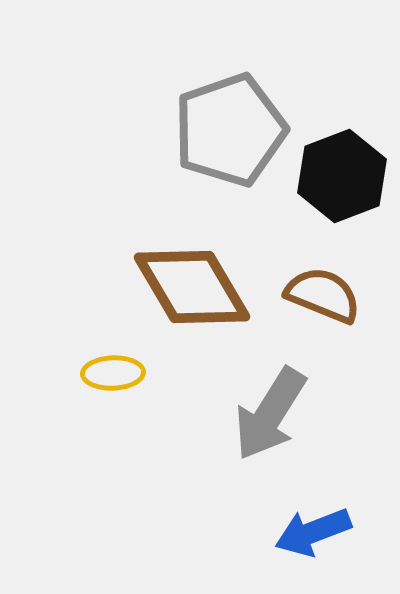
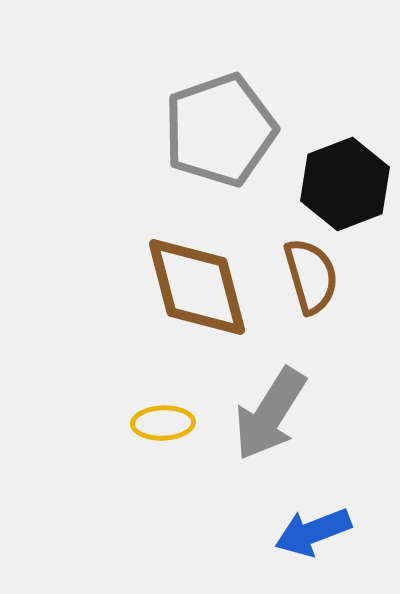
gray pentagon: moved 10 px left
black hexagon: moved 3 px right, 8 px down
brown diamond: moved 5 px right; rotated 16 degrees clockwise
brown semicircle: moved 12 px left, 19 px up; rotated 52 degrees clockwise
yellow ellipse: moved 50 px right, 50 px down
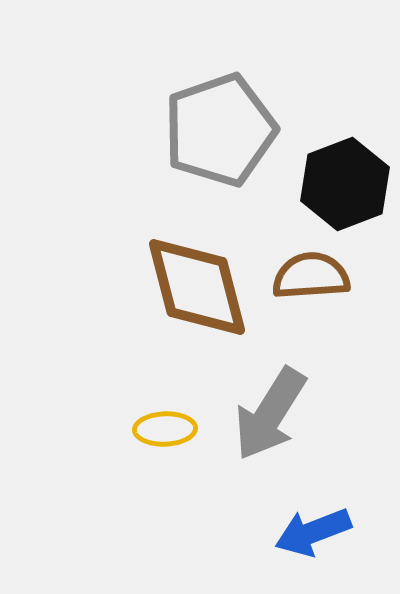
brown semicircle: rotated 78 degrees counterclockwise
yellow ellipse: moved 2 px right, 6 px down
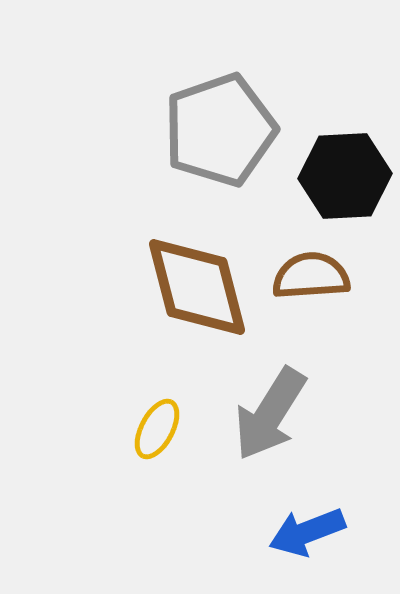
black hexagon: moved 8 px up; rotated 18 degrees clockwise
yellow ellipse: moved 8 px left; rotated 60 degrees counterclockwise
blue arrow: moved 6 px left
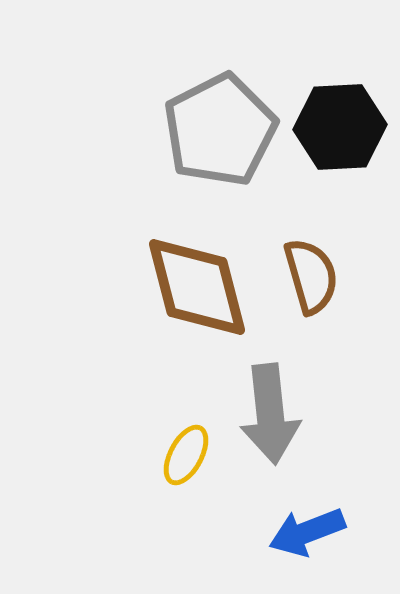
gray pentagon: rotated 8 degrees counterclockwise
black hexagon: moved 5 px left, 49 px up
brown semicircle: rotated 78 degrees clockwise
gray arrow: rotated 38 degrees counterclockwise
yellow ellipse: moved 29 px right, 26 px down
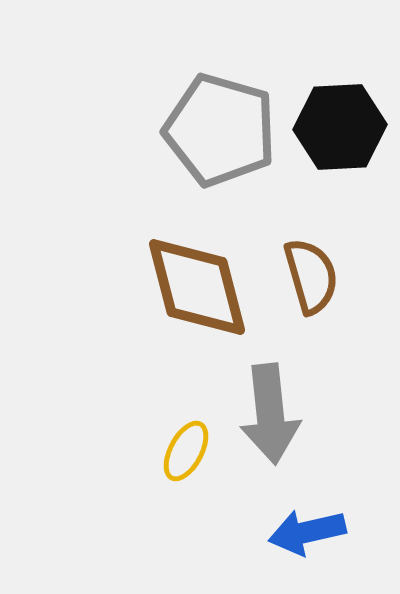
gray pentagon: rotated 29 degrees counterclockwise
yellow ellipse: moved 4 px up
blue arrow: rotated 8 degrees clockwise
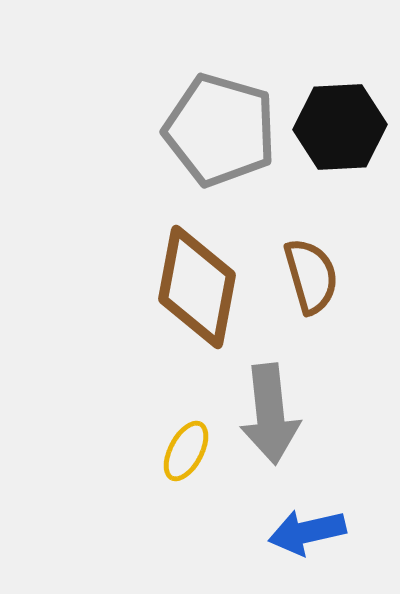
brown diamond: rotated 25 degrees clockwise
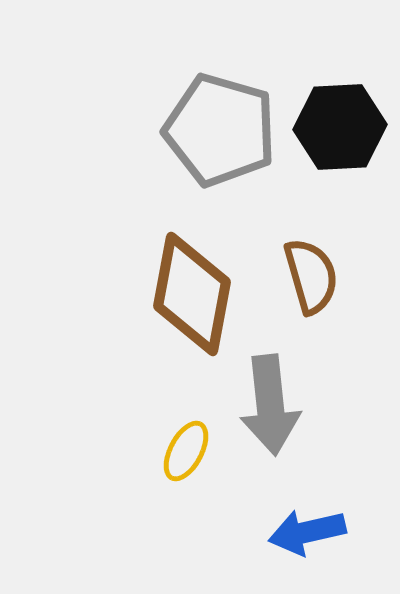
brown diamond: moved 5 px left, 7 px down
gray arrow: moved 9 px up
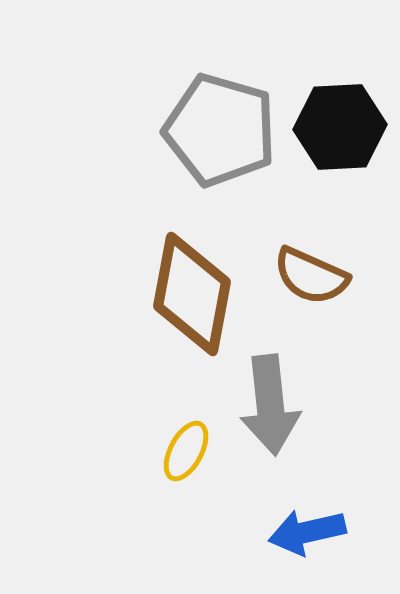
brown semicircle: rotated 130 degrees clockwise
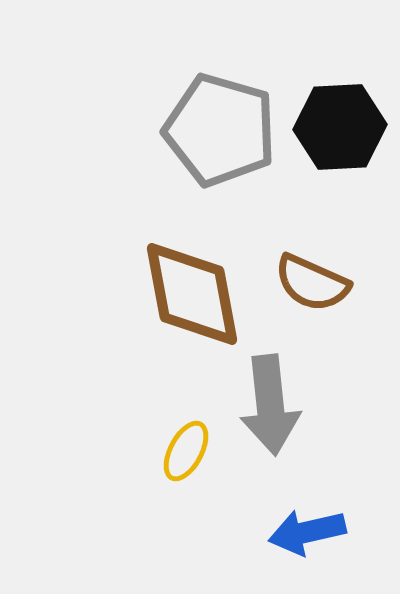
brown semicircle: moved 1 px right, 7 px down
brown diamond: rotated 21 degrees counterclockwise
